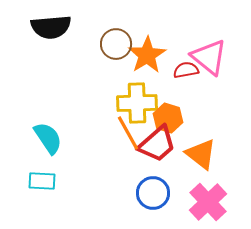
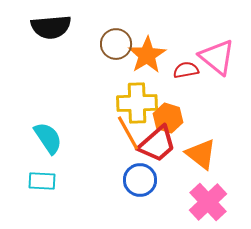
pink triangle: moved 8 px right
blue circle: moved 13 px left, 13 px up
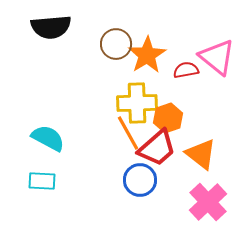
orange hexagon: rotated 24 degrees clockwise
cyan semicircle: rotated 28 degrees counterclockwise
red trapezoid: moved 4 px down
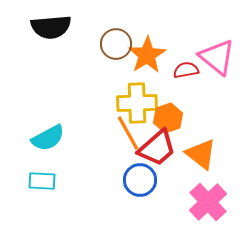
cyan semicircle: rotated 124 degrees clockwise
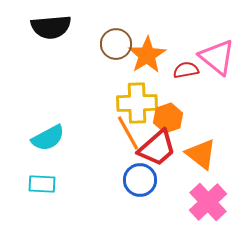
cyan rectangle: moved 3 px down
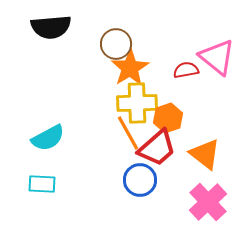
orange star: moved 17 px left, 13 px down
orange triangle: moved 4 px right
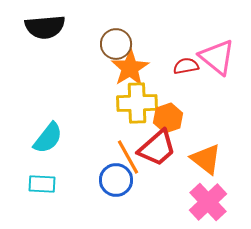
black semicircle: moved 6 px left
red semicircle: moved 4 px up
orange line: moved 24 px down
cyan semicircle: rotated 24 degrees counterclockwise
orange triangle: moved 1 px right, 5 px down
blue circle: moved 24 px left
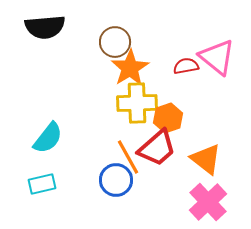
brown circle: moved 1 px left, 2 px up
cyan rectangle: rotated 16 degrees counterclockwise
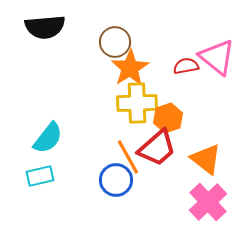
cyan rectangle: moved 2 px left, 8 px up
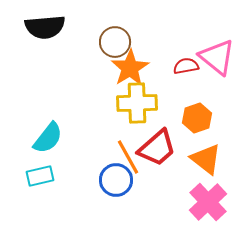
orange hexagon: moved 29 px right
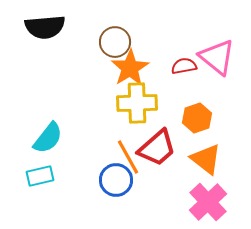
red semicircle: moved 2 px left
